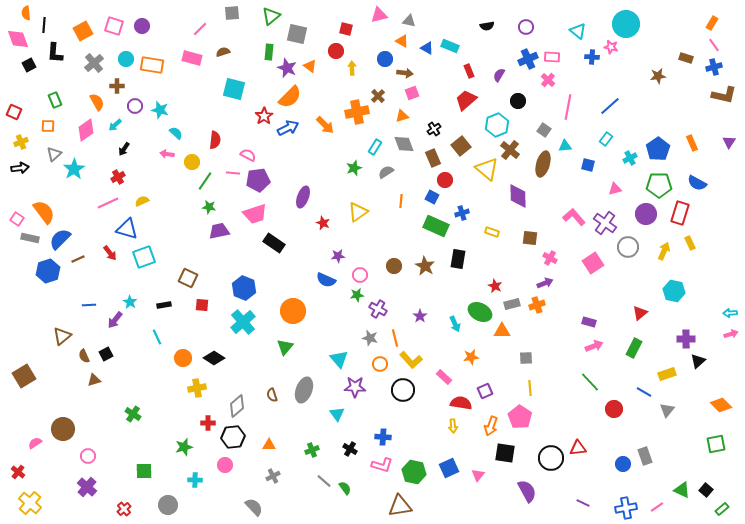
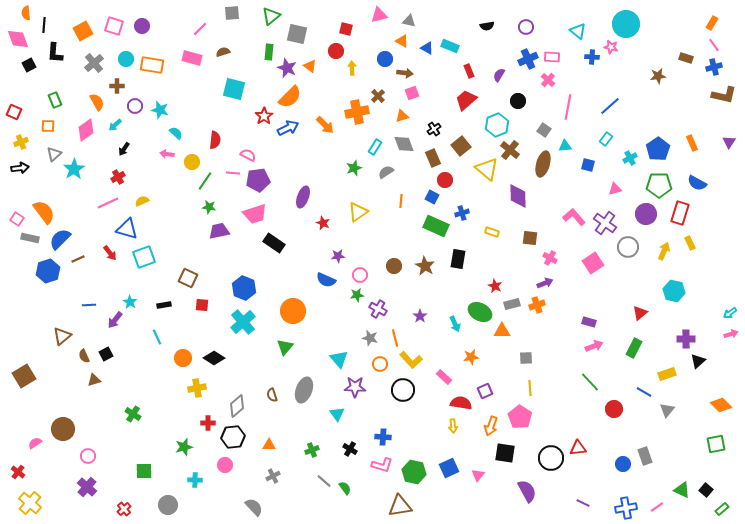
cyan arrow at (730, 313): rotated 32 degrees counterclockwise
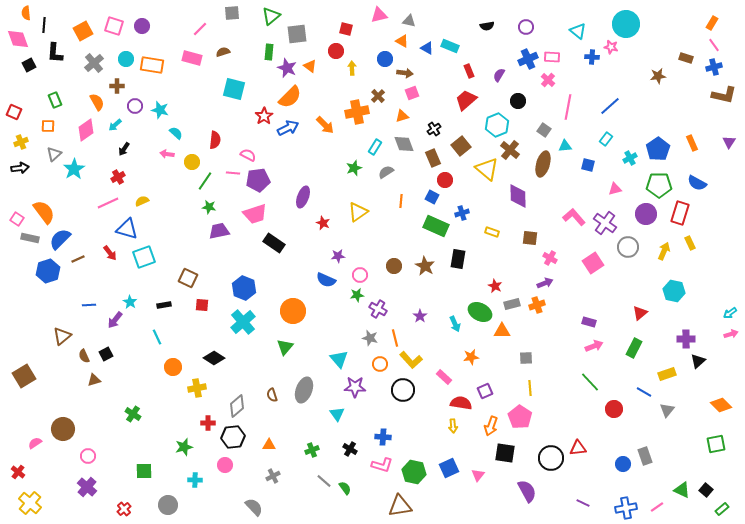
gray square at (297, 34): rotated 20 degrees counterclockwise
orange circle at (183, 358): moved 10 px left, 9 px down
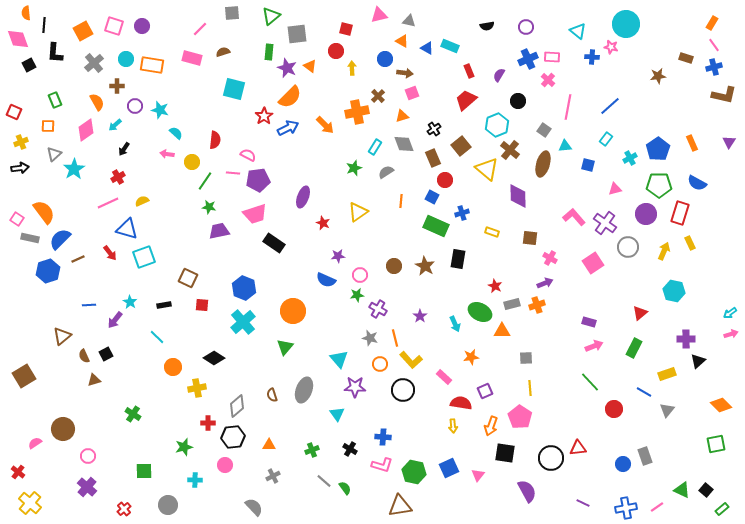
cyan line at (157, 337): rotated 21 degrees counterclockwise
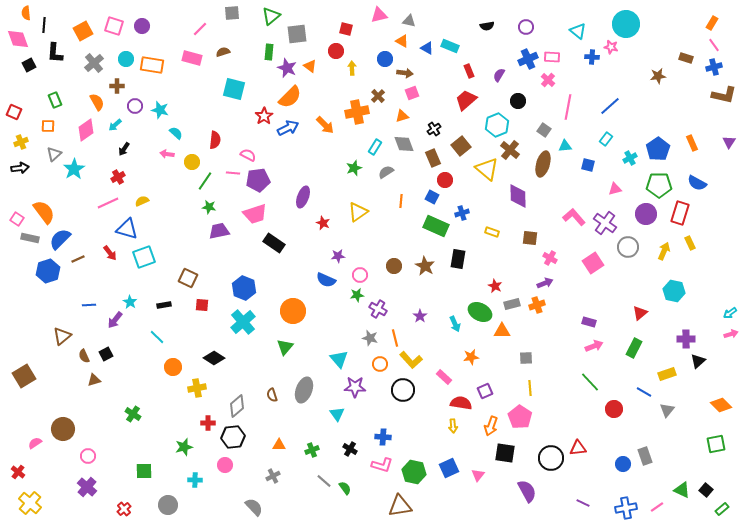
orange triangle at (269, 445): moved 10 px right
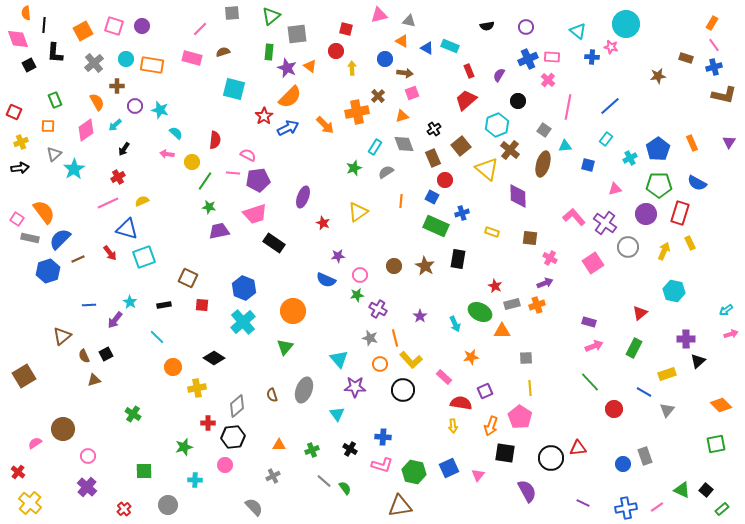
cyan arrow at (730, 313): moved 4 px left, 3 px up
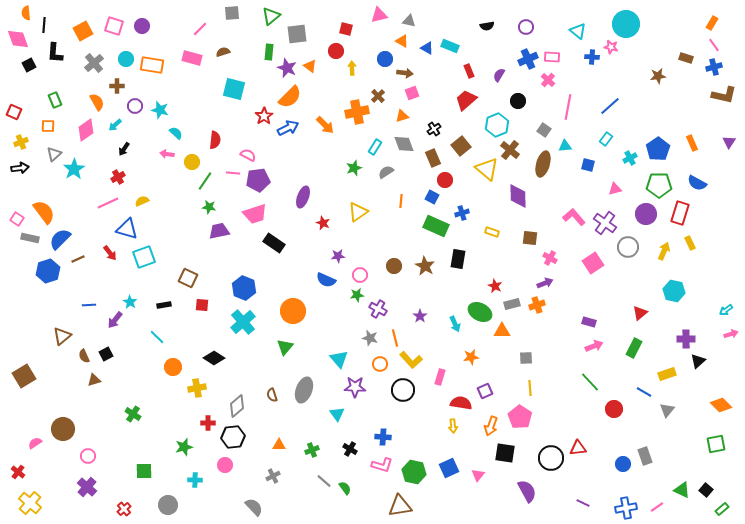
pink rectangle at (444, 377): moved 4 px left; rotated 63 degrees clockwise
